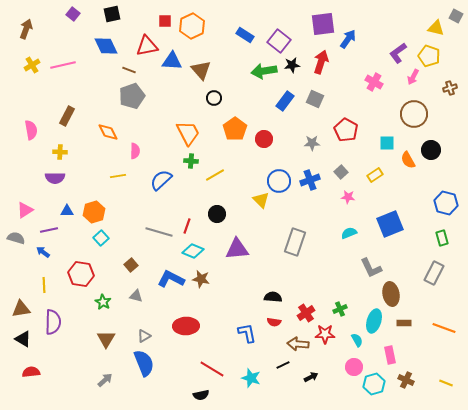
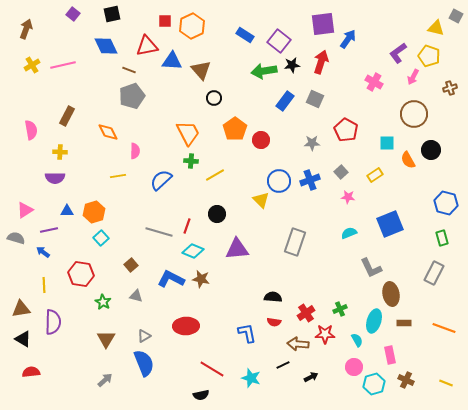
red circle at (264, 139): moved 3 px left, 1 px down
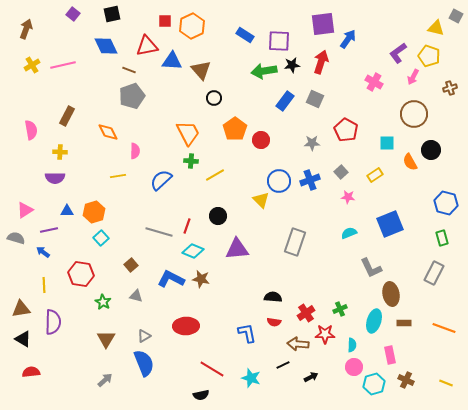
purple square at (279, 41): rotated 35 degrees counterclockwise
orange semicircle at (408, 160): moved 2 px right, 2 px down
black circle at (217, 214): moved 1 px right, 2 px down
cyan semicircle at (357, 340): moved 5 px left, 5 px down; rotated 32 degrees clockwise
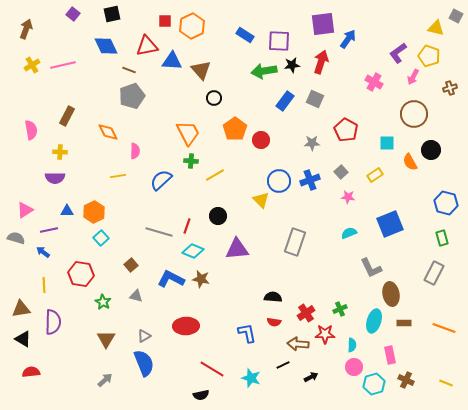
orange hexagon at (94, 212): rotated 10 degrees counterclockwise
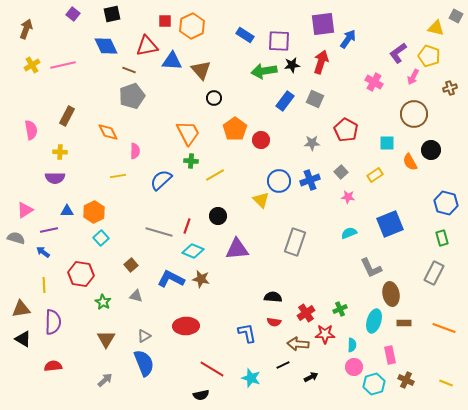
red semicircle at (31, 372): moved 22 px right, 6 px up
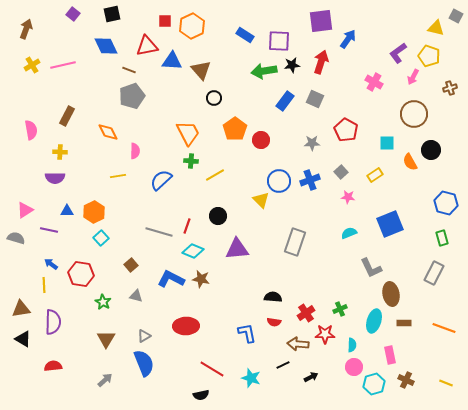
purple square at (323, 24): moved 2 px left, 3 px up
purple line at (49, 230): rotated 24 degrees clockwise
blue arrow at (43, 252): moved 8 px right, 12 px down
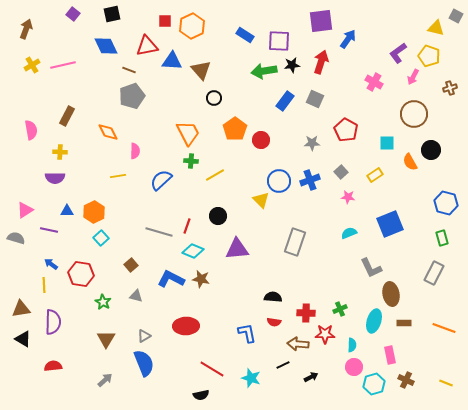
red cross at (306, 313): rotated 36 degrees clockwise
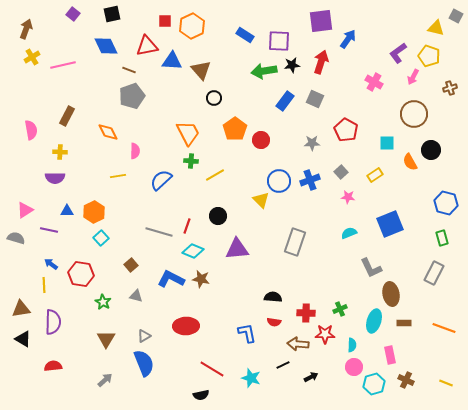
yellow cross at (32, 65): moved 8 px up
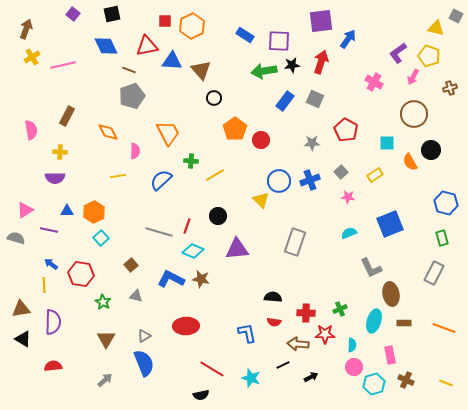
orange trapezoid at (188, 133): moved 20 px left
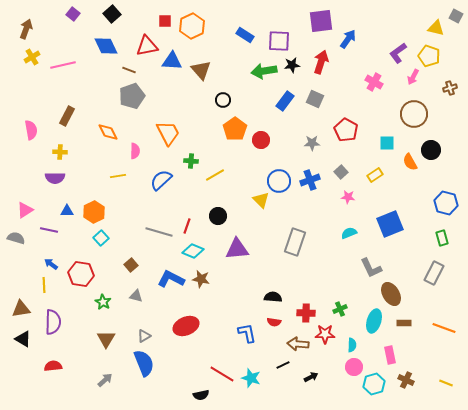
black square at (112, 14): rotated 30 degrees counterclockwise
black circle at (214, 98): moved 9 px right, 2 px down
brown ellipse at (391, 294): rotated 20 degrees counterclockwise
red ellipse at (186, 326): rotated 20 degrees counterclockwise
red line at (212, 369): moved 10 px right, 5 px down
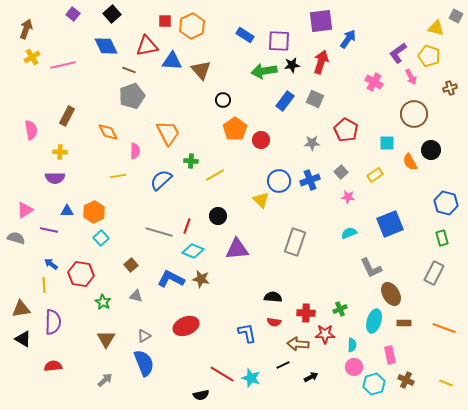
pink arrow at (413, 77): moved 2 px left; rotated 56 degrees counterclockwise
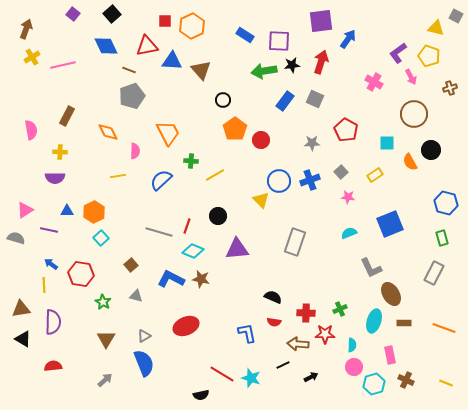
black semicircle at (273, 297): rotated 18 degrees clockwise
